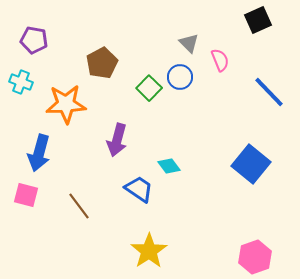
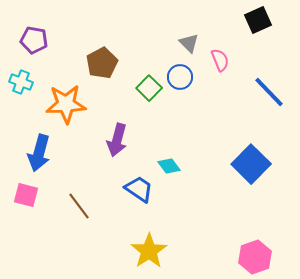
blue square: rotated 6 degrees clockwise
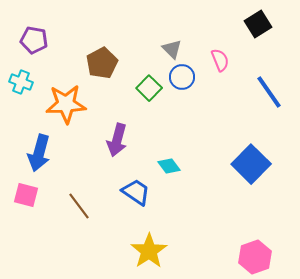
black square: moved 4 px down; rotated 8 degrees counterclockwise
gray triangle: moved 17 px left, 6 px down
blue circle: moved 2 px right
blue line: rotated 9 degrees clockwise
blue trapezoid: moved 3 px left, 3 px down
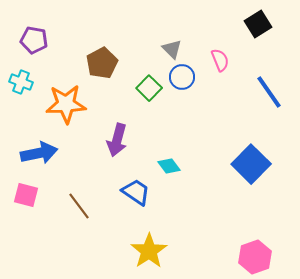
blue arrow: rotated 117 degrees counterclockwise
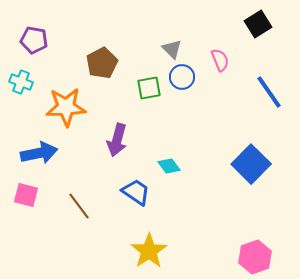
green square: rotated 35 degrees clockwise
orange star: moved 3 px down
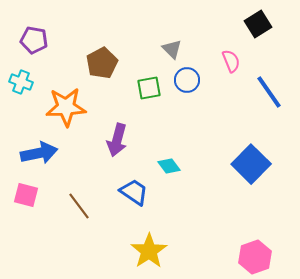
pink semicircle: moved 11 px right, 1 px down
blue circle: moved 5 px right, 3 px down
blue trapezoid: moved 2 px left
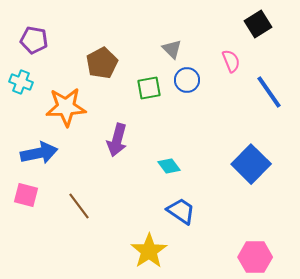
blue trapezoid: moved 47 px right, 19 px down
pink hexagon: rotated 20 degrees clockwise
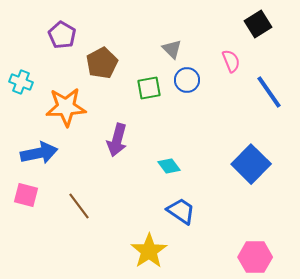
purple pentagon: moved 28 px right, 5 px up; rotated 20 degrees clockwise
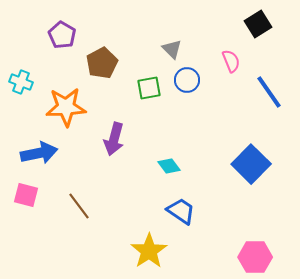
purple arrow: moved 3 px left, 1 px up
